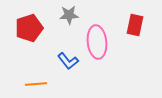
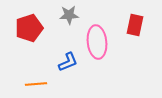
blue L-shape: moved 1 px down; rotated 75 degrees counterclockwise
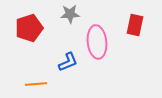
gray star: moved 1 px right, 1 px up
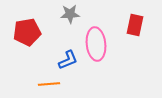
red pentagon: moved 2 px left, 4 px down; rotated 8 degrees clockwise
pink ellipse: moved 1 px left, 2 px down
blue L-shape: moved 2 px up
orange line: moved 13 px right
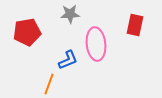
orange line: rotated 65 degrees counterclockwise
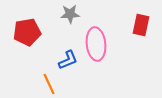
red rectangle: moved 6 px right
orange line: rotated 45 degrees counterclockwise
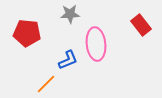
red rectangle: rotated 50 degrees counterclockwise
red pentagon: moved 1 px down; rotated 16 degrees clockwise
orange line: moved 3 px left; rotated 70 degrees clockwise
